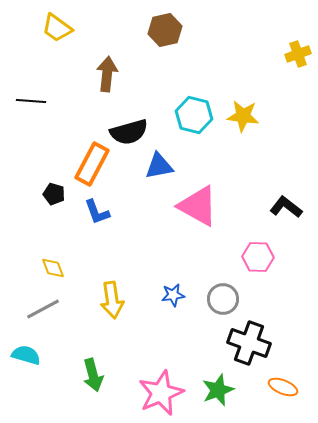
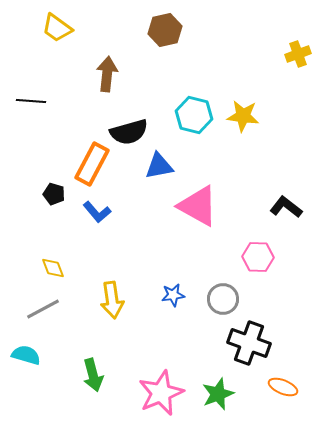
blue L-shape: rotated 20 degrees counterclockwise
green star: moved 4 px down
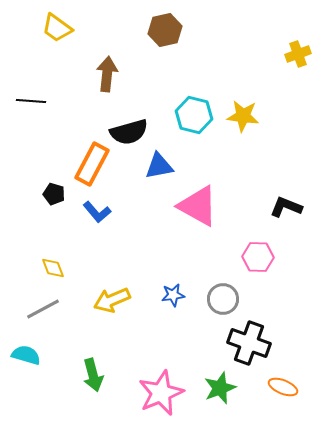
black L-shape: rotated 16 degrees counterclockwise
yellow arrow: rotated 75 degrees clockwise
green star: moved 2 px right, 6 px up
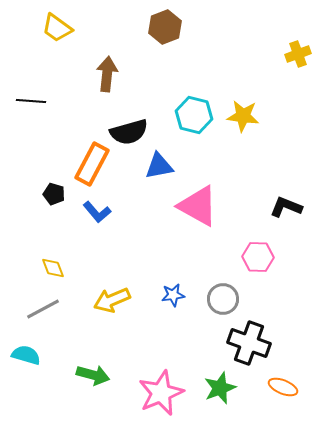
brown hexagon: moved 3 px up; rotated 8 degrees counterclockwise
green arrow: rotated 60 degrees counterclockwise
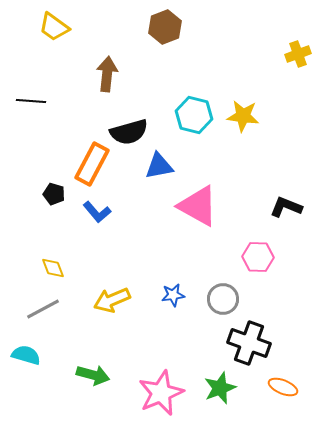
yellow trapezoid: moved 3 px left, 1 px up
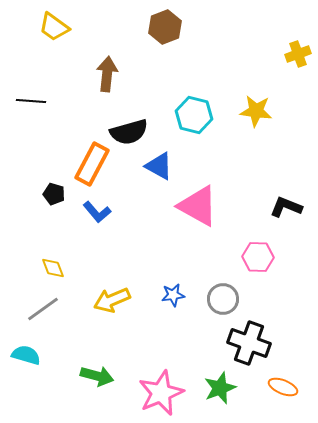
yellow star: moved 13 px right, 5 px up
blue triangle: rotated 40 degrees clockwise
gray line: rotated 8 degrees counterclockwise
green arrow: moved 4 px right, 1 px down
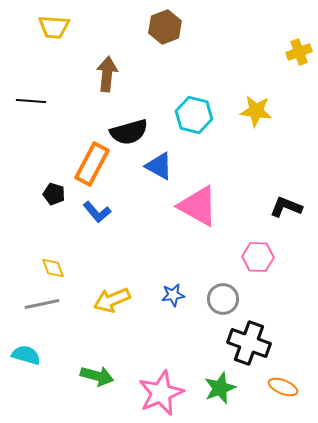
yellow trapezoid: rotated 32 degrees counterclockwise
yellow cross: moved 1 px right, 2 px up
gray line: moved 1 px left, 5 px up; rotated 24 degrees clockwise
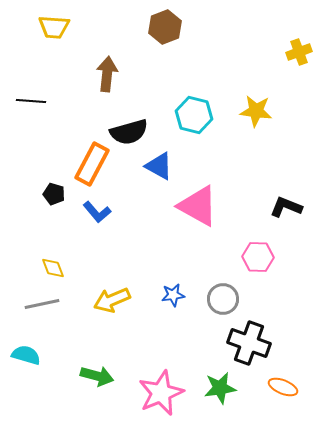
green star: rotated 12 degrees clockwise
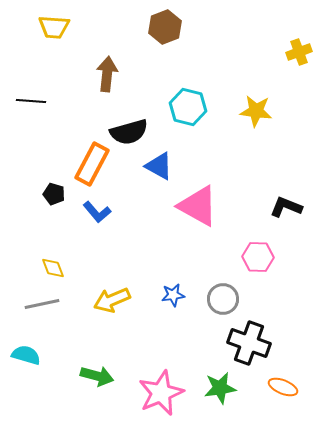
cyan hexagon: moved 6 px left, 8 px up
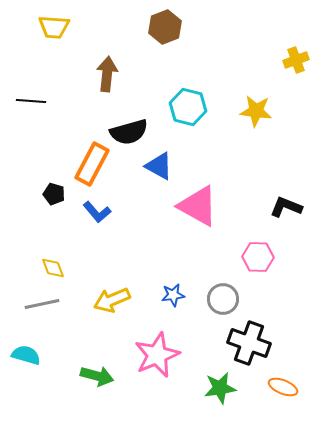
yellow cross: moved 3 px left, 8 px down
pink star: moved 4 px left, 38 px up
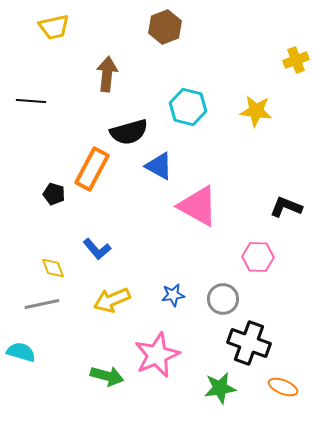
yellow trapezoid: rotated 16 degrees counterclockwise
orange rectangle: moved 5 px down
blue L-shape: moved 37 px down
cyan semicircle: moved 5 px left, 3 px up
green arrow: moved 10 px right
